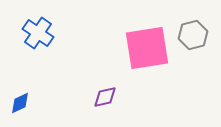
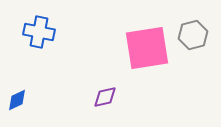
blue cross: moved 1 px right, 1 px up; rotated 24 degrees counterclockwise
blue diamond: moved 3 px left, 3 px up
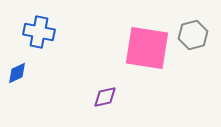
pink square: rotated 18 degrees clockwise
blue diamond: moved 27 px up
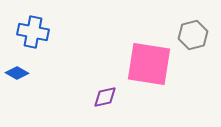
blue cross: moved 6 px left
pink square: moved 2 px right, 16 px down
blue diamond: rotated 55 degrees clockwise
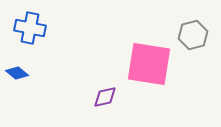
blue cross: moved 3 px left, 4 px up
blue diamond: rotated 10 degrees clockwise
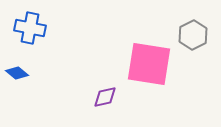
gray hexagon: rotated 12 degrees counterclockwise
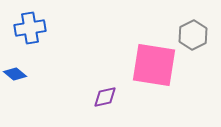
blue cross: rotated 20 degrees counterclockwise
pink square: moved 5 px right, 1 px down
blue diamond: moved 2 px left, 1 px down
